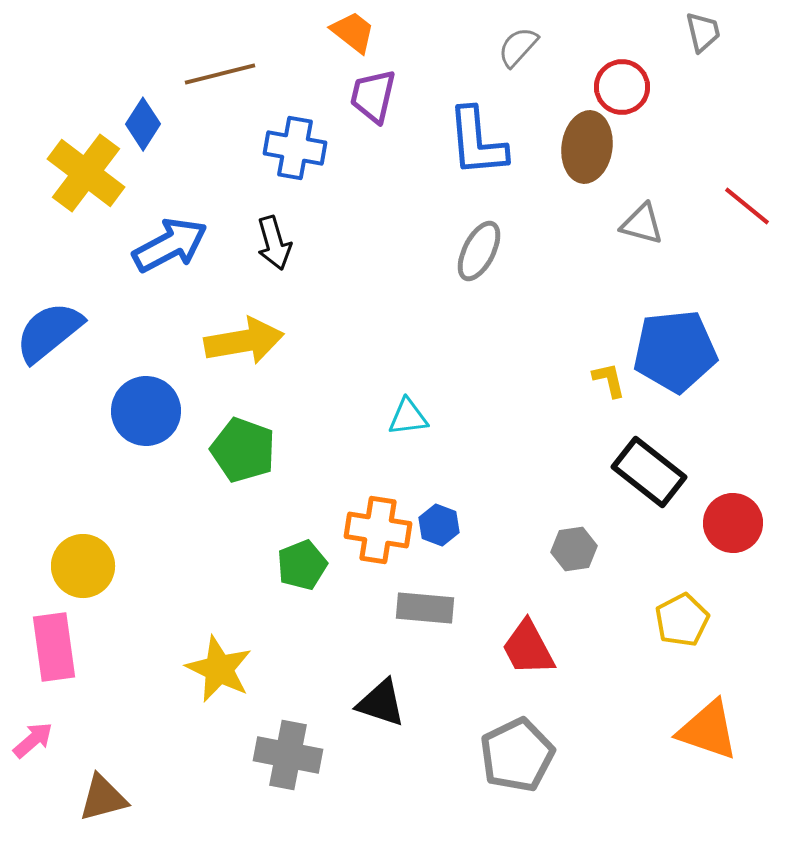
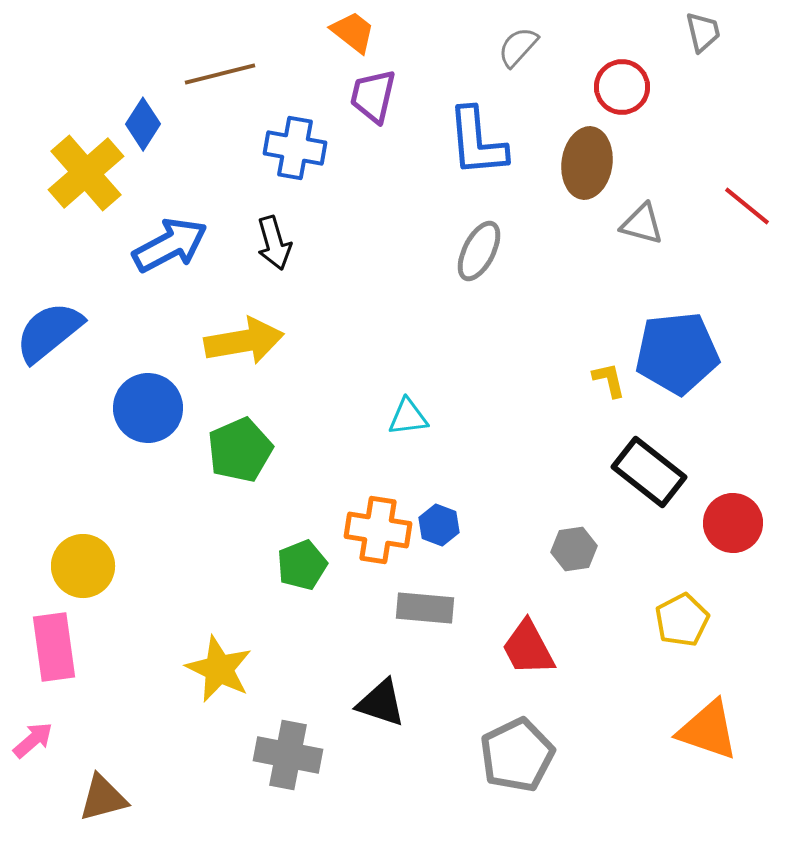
brown ellipse at (587, 147): moved 16 px down
yellow cross at (86, 173): rotated 12 degrees clockwise
blue pentagon at (675, 351): moved 2 px right, 2 px down
blue circle at (146, 411): moved 2 px right, 3 px up
green pentagon at (243, 450): moved 3 px left; rotated 28 degrees clockwise
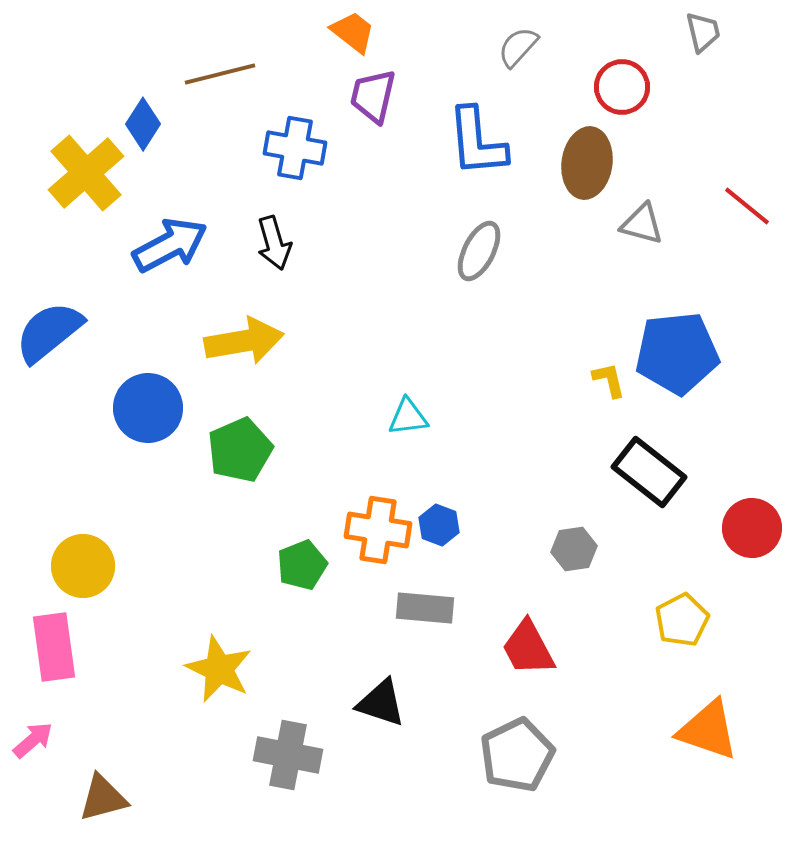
red circle at (733, 523): moved 19 px right, 5 px down
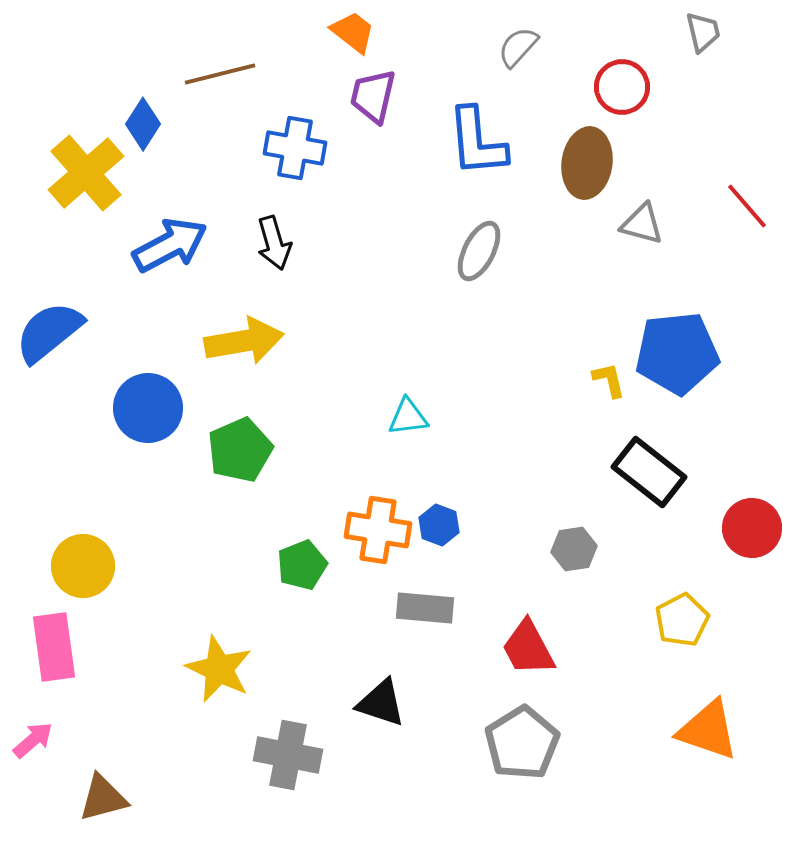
red line at (747, 206): rotated 10 degrees clockwise
gray pentagon at (517, 755): moved 5 px right, 12 px up; rotated 6 degrees counterclockwise
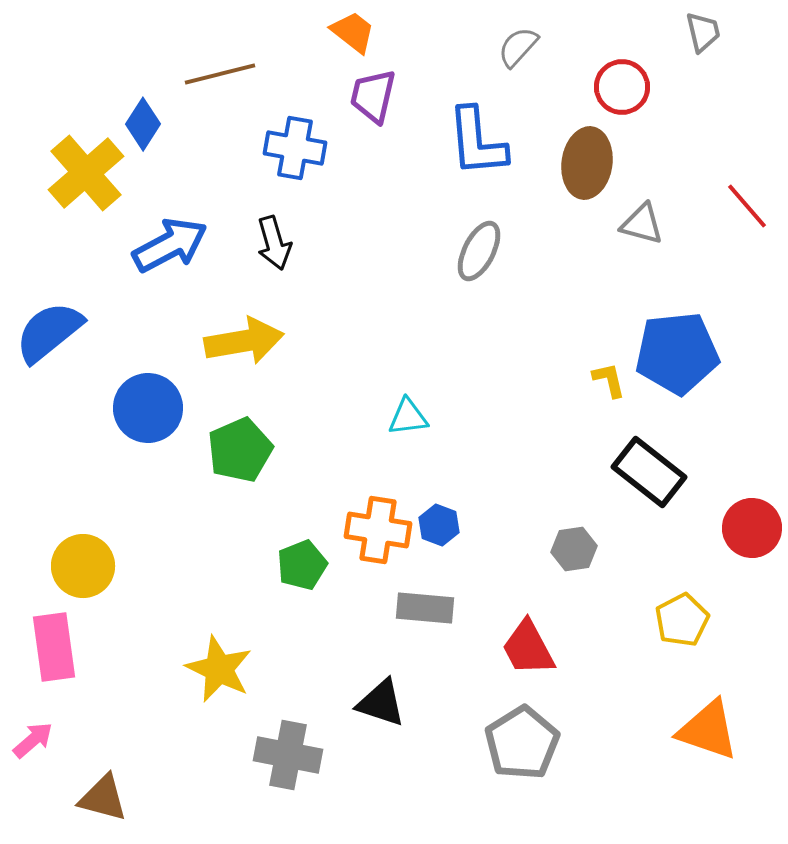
brown triangle at (103, 798): rotated 30 degrees clockwise
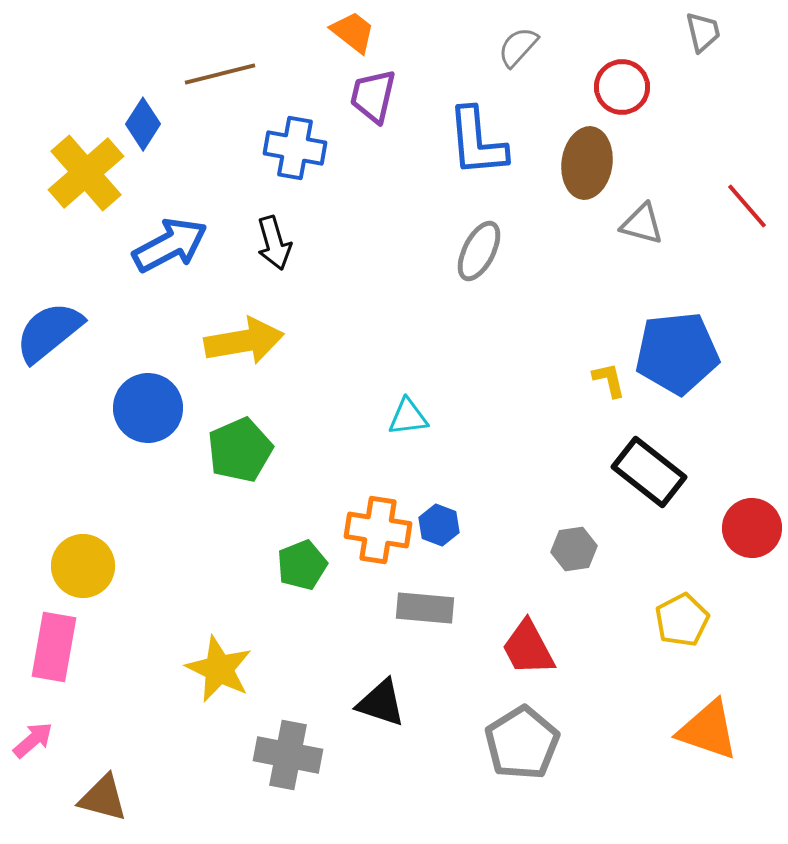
pink rectangle at (54, 647): rotated 18 degrees clockwise
